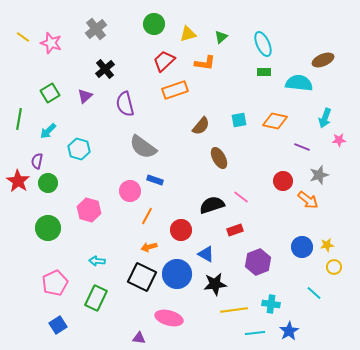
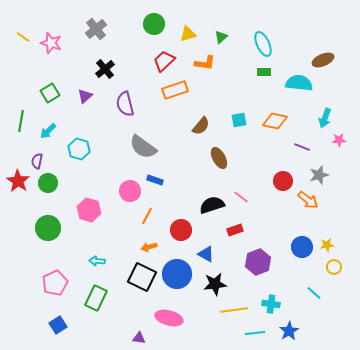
green line at (19, 119): moved 2 px right, 2 px down
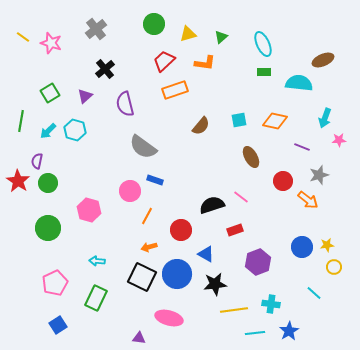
cyan hexagon at (79, 149): moved 4 px left, 19 px up
brown ellipse at (219, 158): moved 32 px right, 1 px up
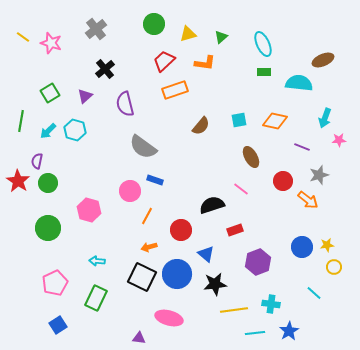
pink line at (241, 197): moved 8 px up
blue triangle at (206, 254): rotated 12 degrees clockwise
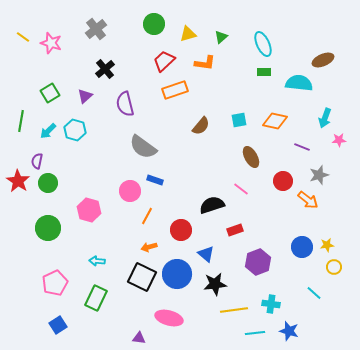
blue star at (289, 331): rotated 24 degrees counterclockwise
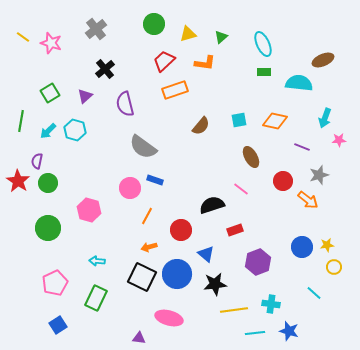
pink circle at (130, 191): moved 3 px up
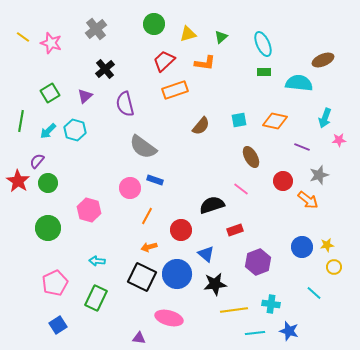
purple semicircle at (37, 161): rotated 28 degrees clockwise
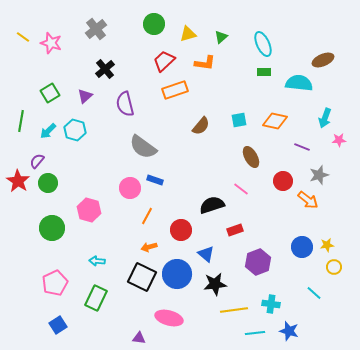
green circle at (48, 228): moved 4 px right
